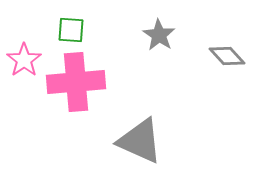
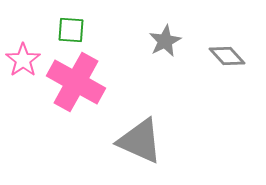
gray star: moved 6 px right, 6 px down; rotated 12 degrees clockwise
pink star: moved 1 px left
pink cross: rotated 34 degrees clockwise
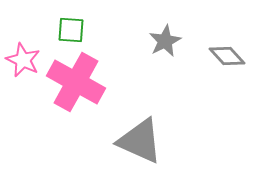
pink star: rotated 12 degrees counterclockwise
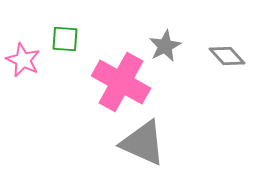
green square: moved 6 px left, 9 px down
gray star: moved 5 px down
pink cross: moved 45 px right
gray triangle: moved 3 px right, 2 px down
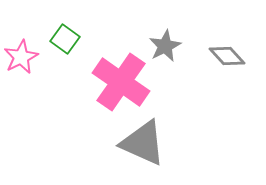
green square: rotated 32 degrees clockwise
pink star: moved 2 px left, 3 px up; rotated 20 degrees clockwise
pink cross: rotated 6 degrees clockwise
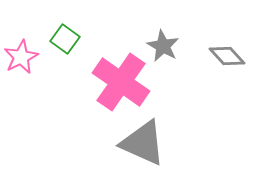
gray star: moved 2 px left; rotated 16 degrees counterclockwise
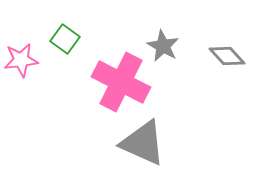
pink star: moved 3 px down; rotated 20 degrees clockwise
pink cross: rotated 8 degrees counterclockwise
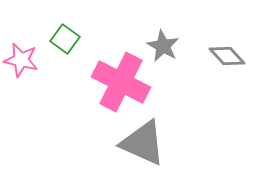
pink star: rotated 20 degrees clockwise
